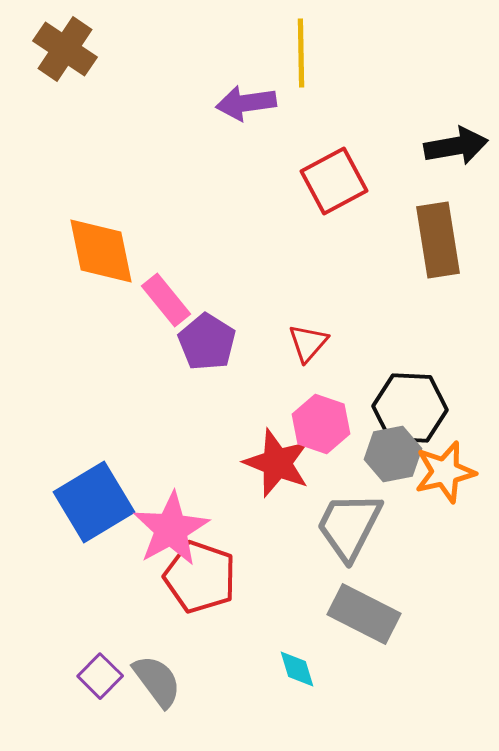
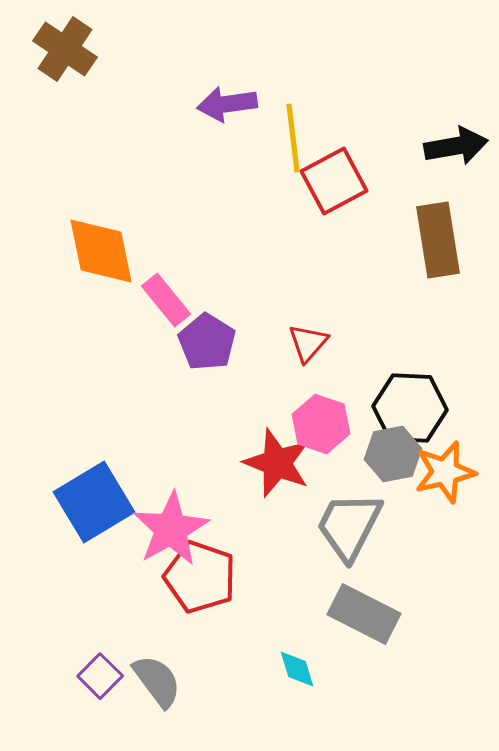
yellow line: moved 8 px left, 85 px down; rotated 6 degrees counterclockwise
purple arrow: moved 19 px left, 1 px down
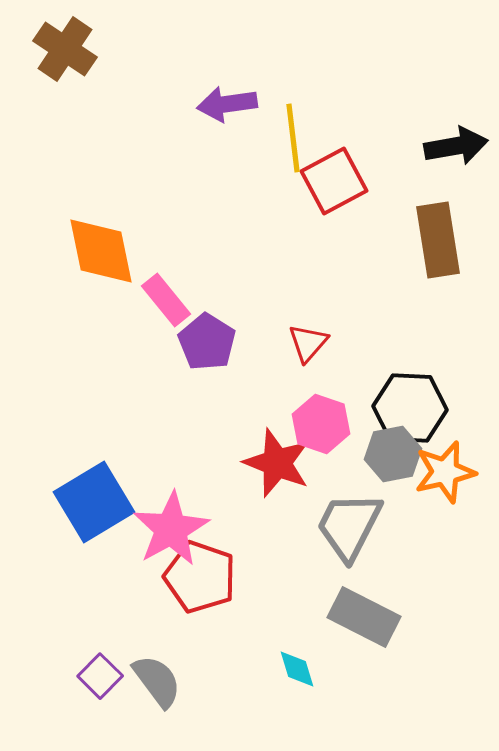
gray rectangle: moved 3 px down
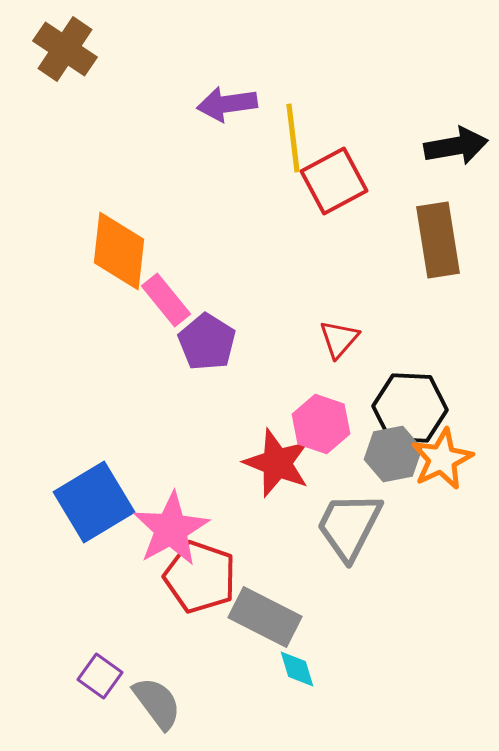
orange diamond: moved 18 px right; rotated 18 degrees clockwise
red triangle: moved 31 px right, 4 px up
orange star: moved 3 px left, 13 px up; rotated 12 degrees counterclockwise
gray rectangle: moved 99 px left
purple square: rotated 9 degrees counterclockwise
gray semicircle: moved 22 px down
